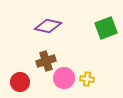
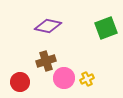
yellow cross: rotated 32 degrees counterclockwise
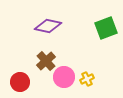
brown cross: rotated 24 degrees counterclockwise
pink circle: moved 1 px up
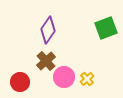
purple diamond: moved 4 px down; rotated 68 degrees counterclockwise
yellow cross: rotated 16 degrees counterclockwise
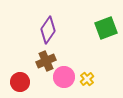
brown cross: rotated 18 degrees clockwise
